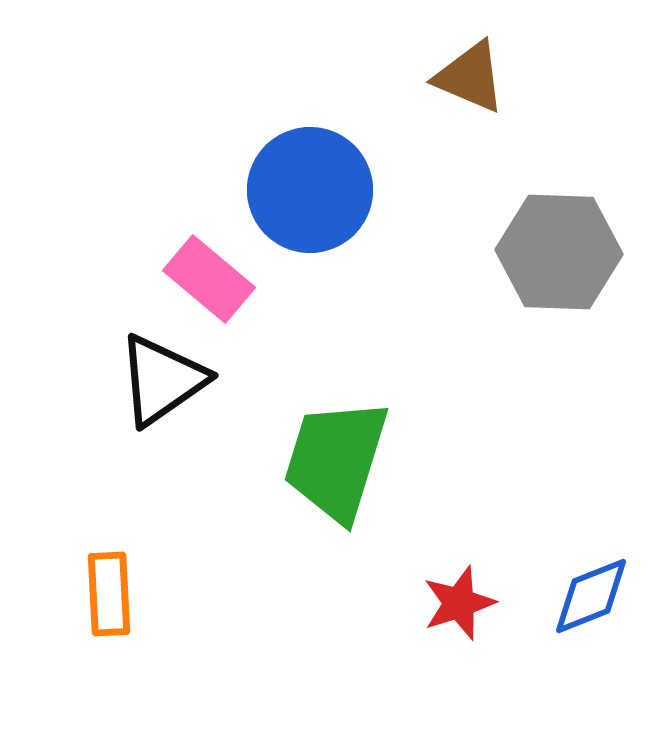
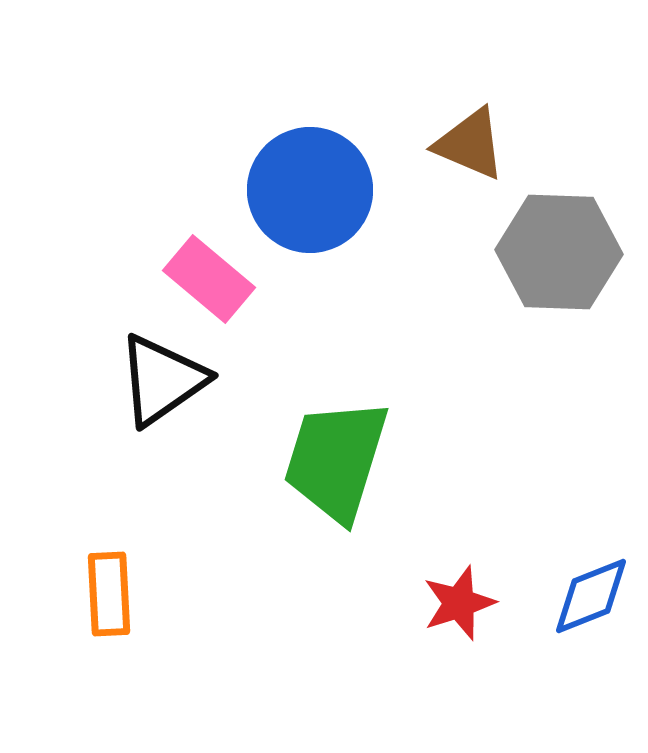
brown triangle: moved 67 px down
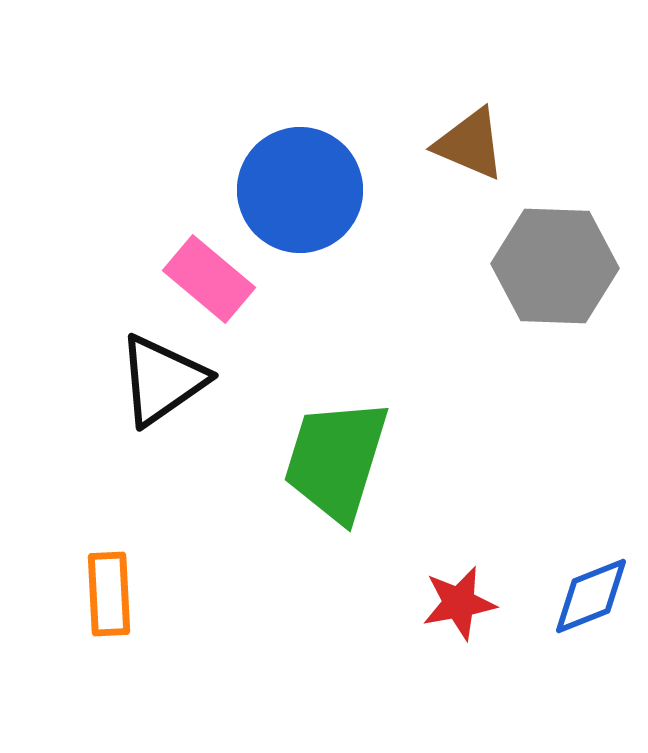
blue circle: moved 10 px left
gray hexagon: moved 4 px left, 14 px down
red star: rotated 8 degrees clockwise
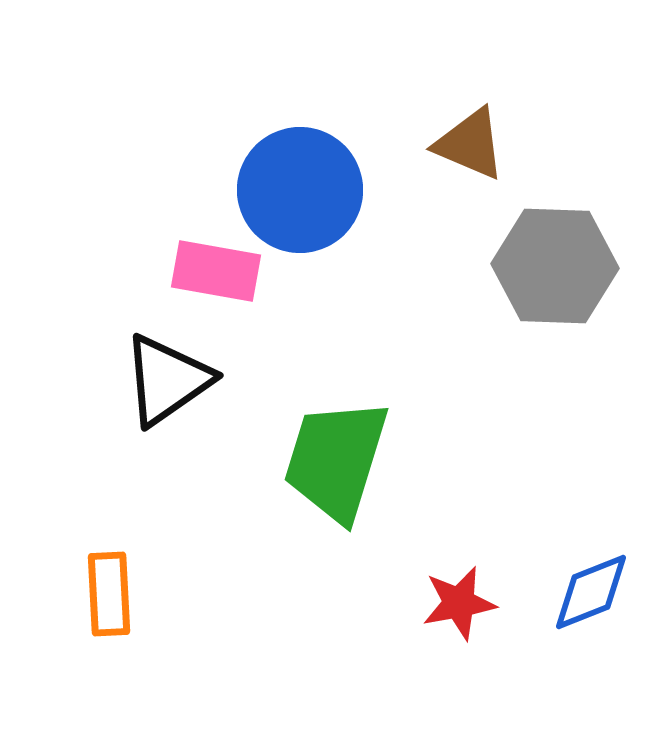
pink rectangle: moved 7 px right, 8 px up; rotated 30 degrees counterclockwise
black triangle: moved 5 px right
blue diamond: moved 4 px up
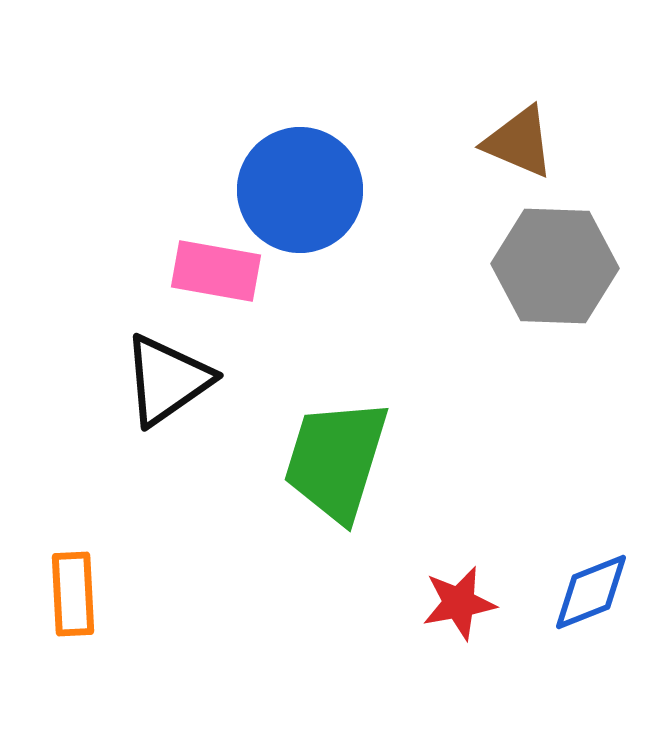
brown triangle: moved 49 px right, 2 px up
orange rectangle: moved 36 px left
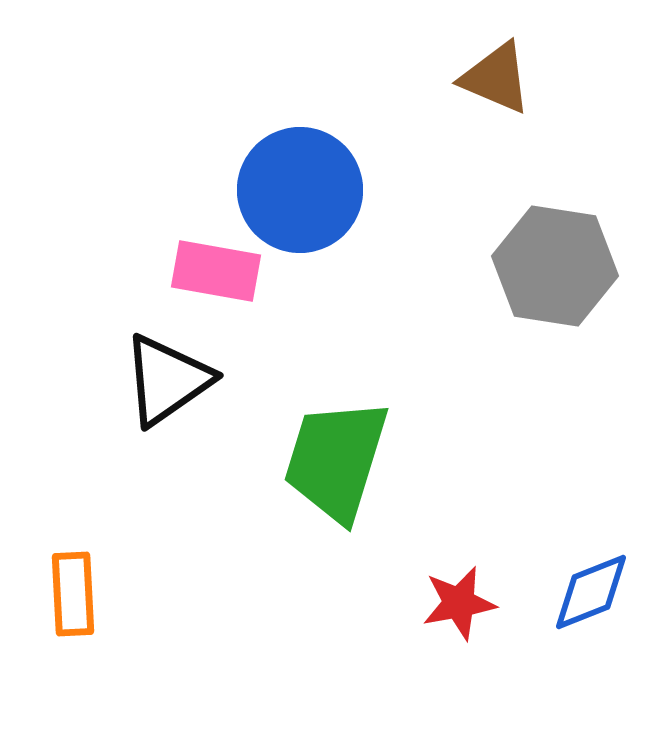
brown triangle: moved 23 px left, 64 px up
gray hexagon: rotated 7 degrees clockwise
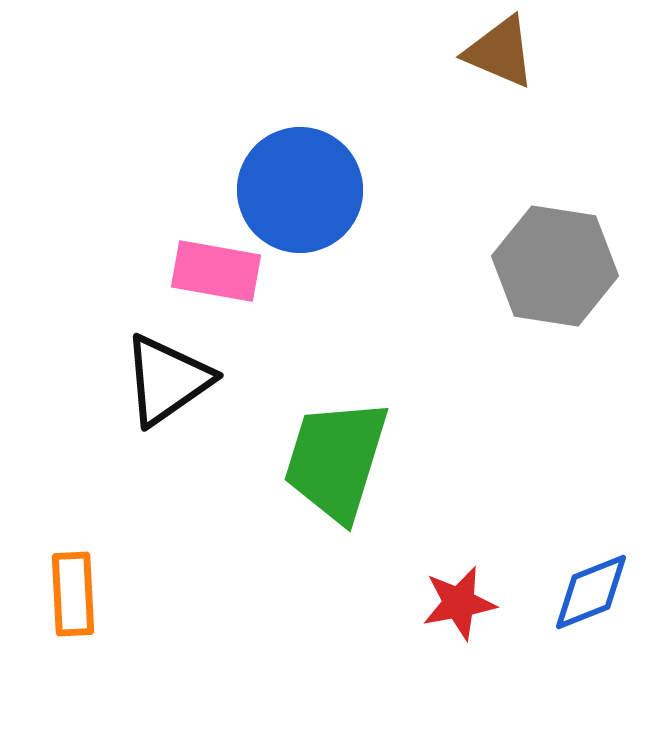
brown triangle: moved 4 px right, 26 px up
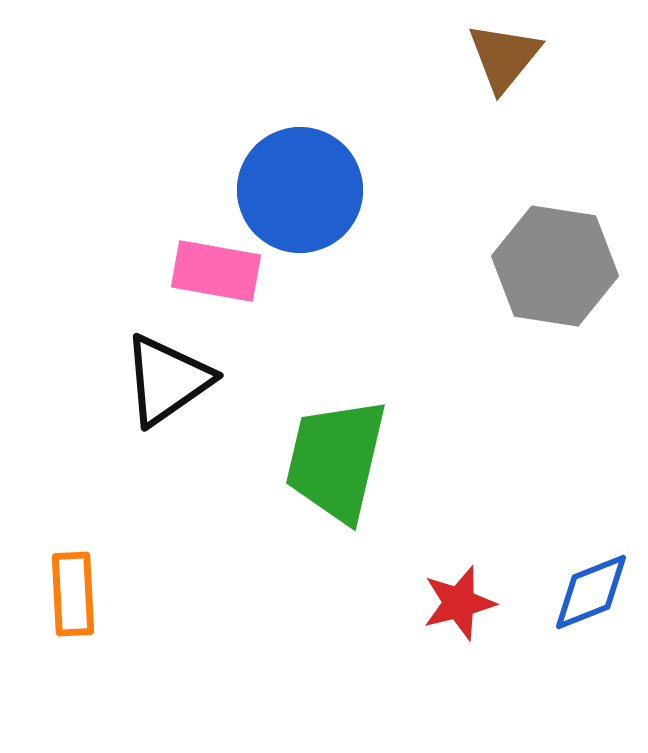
brown triangle: moved 4 px right, 5 px down; rotated 46 degrees clockwise
green trapezoid: rotated 4 degrees counterclockwise
red star: rotated 4 degrees counterclockwise
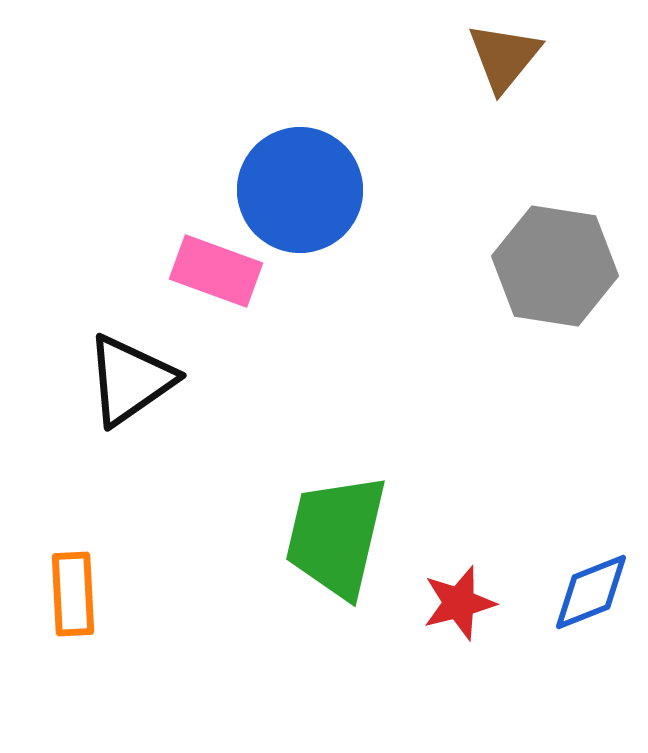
pink rectangle: rotated 10 degrees clockwise
black triangle: moved 37 px left
green trapezoid: moved 76 px down
